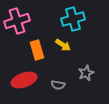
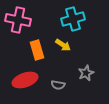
pink cross: moved 1 px right, 1 px up; rotated 30 degrees clockwise
red ellipse: moved 1 px right
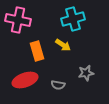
orange rectangle: moved 1 px down
gray star: rotated 14 degrees clockwise
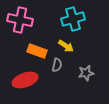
pink cross: moved 2 px right
yellow arrow: moved 3 px right, 1 px down
orange rectangle: rotated 54 degrees counterclockwise
gray semicircle: moved 1 px left, 20 px up; rotated 88 degrees counterclockwise
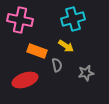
gray semicircle: rotated 24 degrees counterclockwise
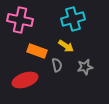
gray star: moved 1 px left, 6 px up
